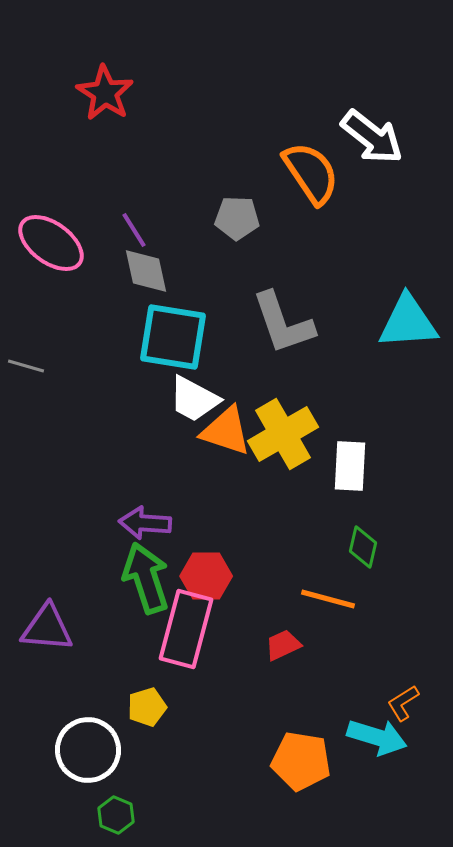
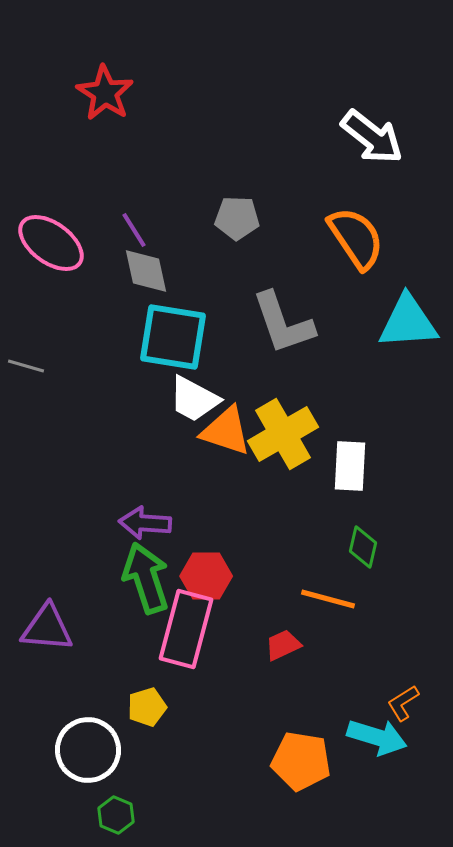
orange semicircle: moved 45 px right, 65 px down
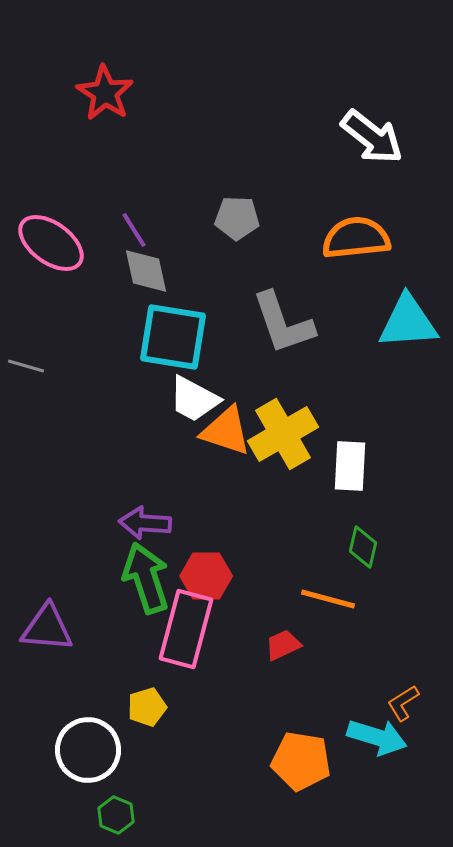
orange semicircle: rotated 62 degrees counterclockwise
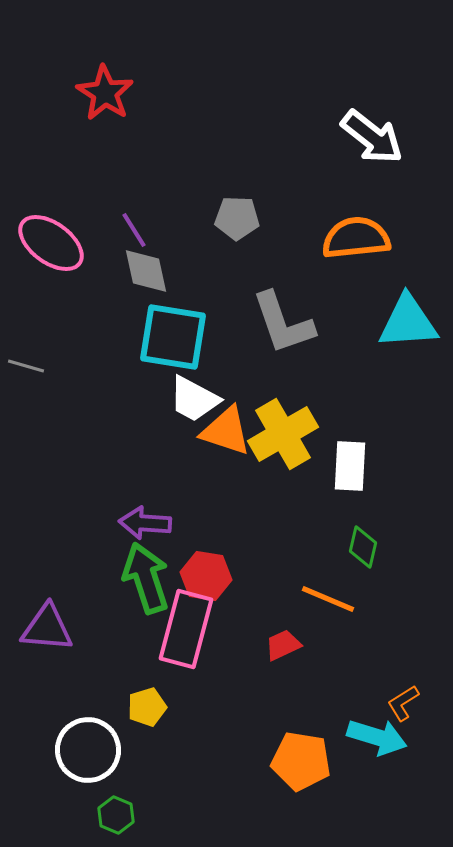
red hexagon: rotated 9 degrees clockwise
orange line: rotated 8 degrees clockwise
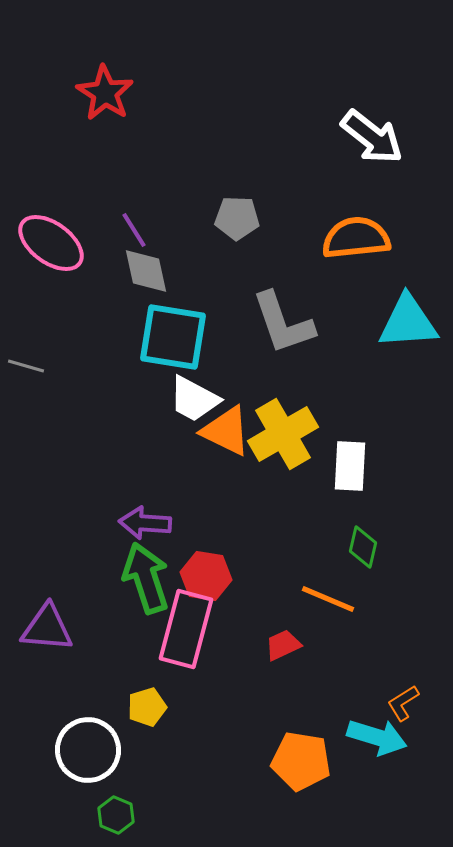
orange triangle: rotated 8 degrees clockwise
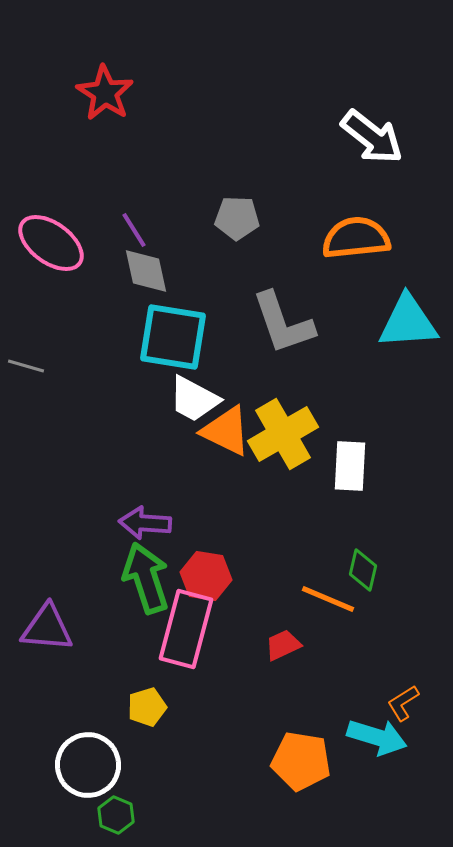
green diamond: moved 23 px down
white circle: moved 15 px down
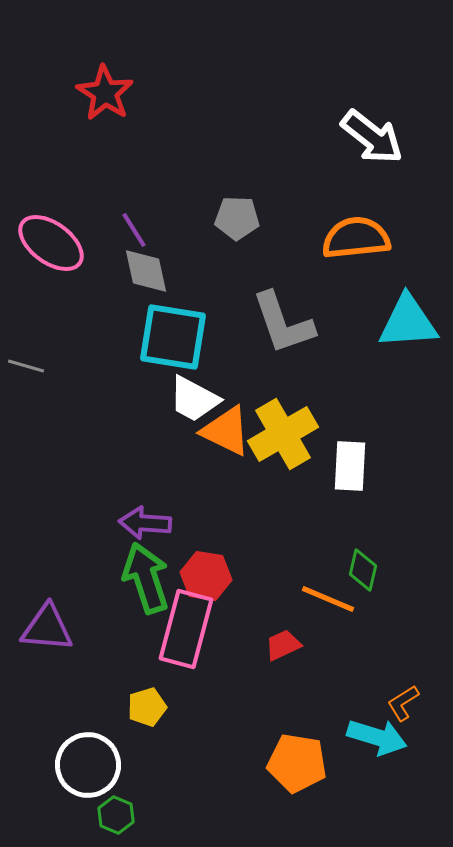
orange pentagon: moved 4 px left, 2 px down
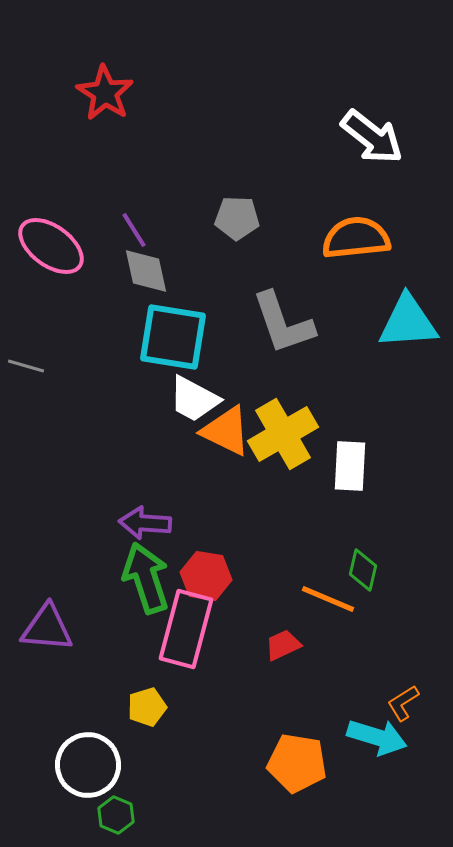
pink ellipse: moved 3 px down
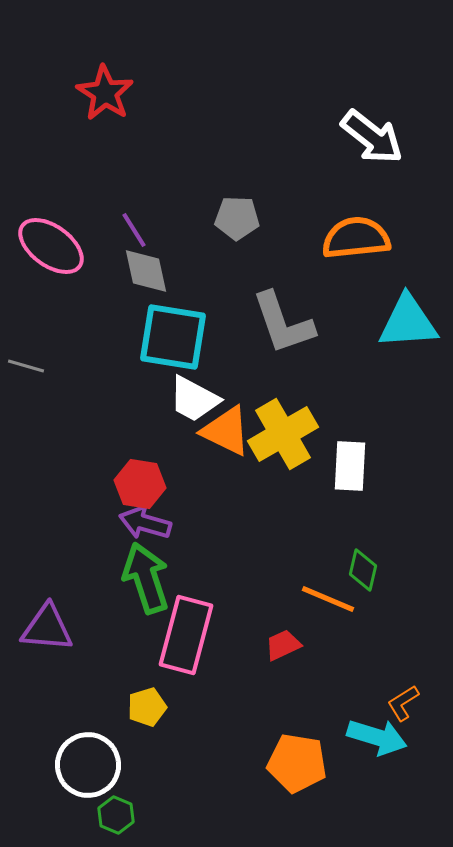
purple arrow: rotated 12 degrees clockwise
red hexagon: moved 66 px left, 92 px up
pink rectangle: moved 6 px down
